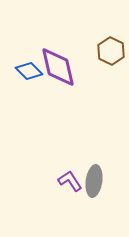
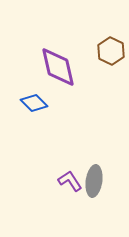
blue diamond: moved 5 px right, 32 px down
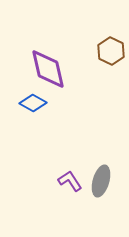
purple diamond: moved 10 px left, 2 px down
blue diamond: moved 1 px left; rotated 16 degrees counterclockwise
gray ellipse: moved 7 px right; rotated 8 degrees clockwise
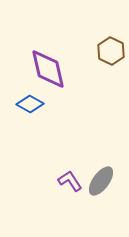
blue diamond: moved 3 px left, 1 px down
gray ellipse: rotated 20 degrees clockwise
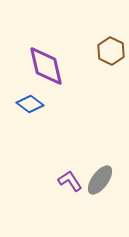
purple diamond: moved 2 px left, 3 px up
blue diamond: rotated 8 degrees clockwise
gray ellipse: moved 1 px left, 1 px up
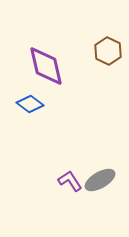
brown hexagon: moved 3 px left
gray ellipse: rotated 24 degrees clockwise
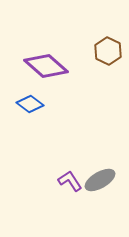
purple diamond: rotated 36 degrees counterclockwise
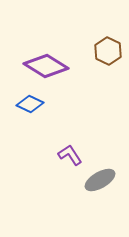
purple diamond: rotated 9 degrees counterclockwise
blue diamond: rotated 12 degrees counterclockwise
purple L-shape: moved 26 px up
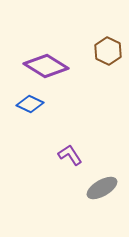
gray ellipse: moved 2 px right, 8 px down
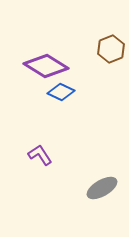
brown hexagon: moved 3 px right, 2 px up; rotated 12 degrees clockwise
blue diamond: moved 31 px right, 12 px up
purple L-shape: moved 30 px left
